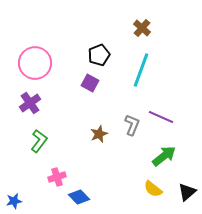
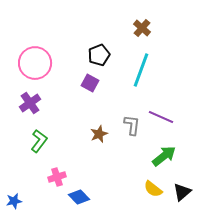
gray L-shape: rotated 15 degrees counterclockwise
black triangle: moved 5 px left
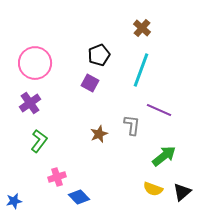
purple line: moved 2 px left, 7 px up
yellow semicircle: rotated 18 degrees counterclockwise
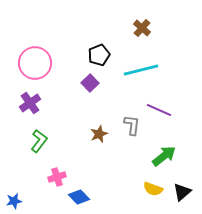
cyan line: rotated 56 degrees clockwise
purple square: rotated 18 degrees clockwise
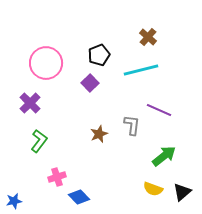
brown cross: moved 6 px right, 9 px down
pink circle: moved 11 px right
purple cross: rotated 10 degrees counterclockwise
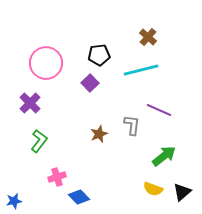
black pentagon: rotated 15 degrees clockwise
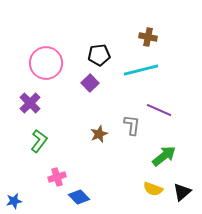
brown cross: rotated 30 degrees counterclockwise
